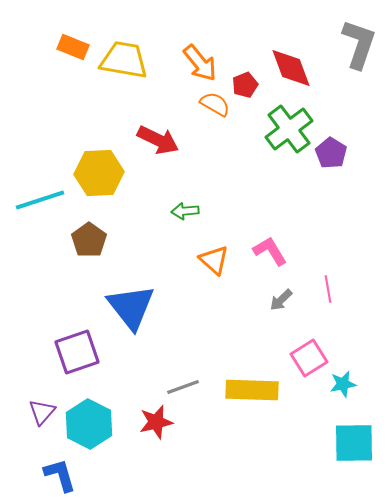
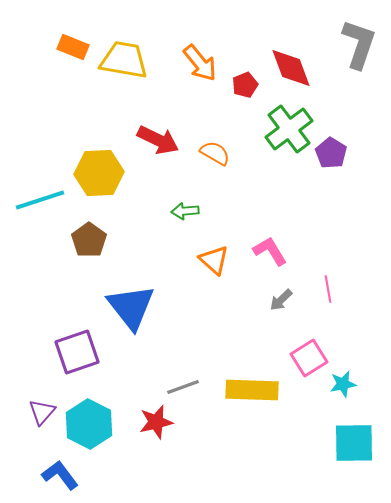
orange semicircle: moved 49 px down
blue L-shape: rotated 21 degrees counterclockwise
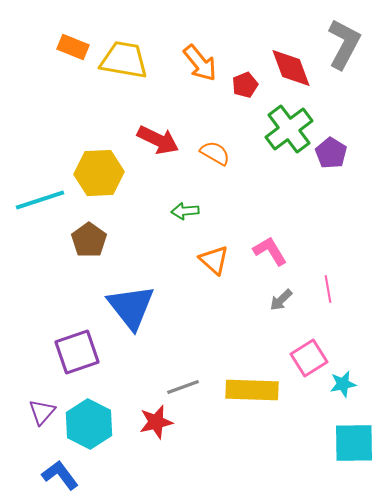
gray L-shape: moved 15 px left; rotated 9 degrees clockwise
